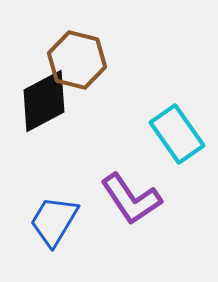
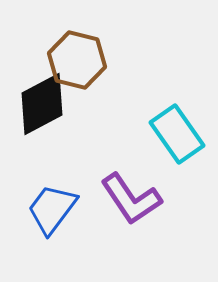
black diamond: moved 2 px left, 3 px down
blue trapezoid: moved 2 px left, 12 px up; rotated 6 degrees clockwise
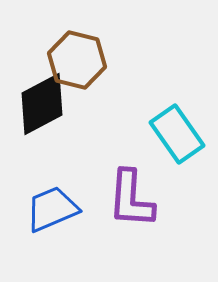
purple L-shape: rotated 38 degrees clockwise
blue trapezoid: rotated 30 degrees clockwise
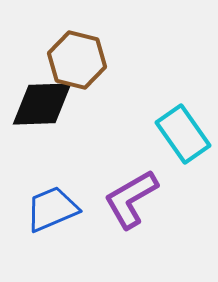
black diamond: rotated 26 degrees clockwise
cyan rectangle: moved 6 px right
purple L-shape: rotated 56 degrees clockwise
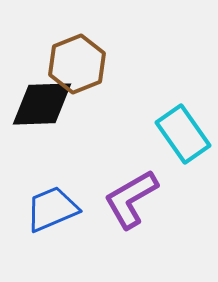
brown hexagon: moved 4 px down; rotated 24 degrees clockwise
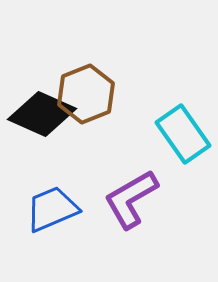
brown hexagon: moved 9 px right, 30 px down
black diamond: moved 10 px down; rotated 26 degrees clockwise
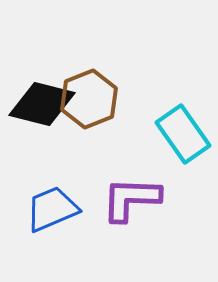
brown hexagon: moved 3 px right, 5 px down
black diamond: moved 10 px up; rotated 10 degrees counterclockwise
purple L-shape: rotated 32 degrees clockwise
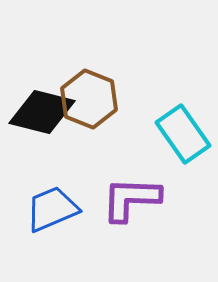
brown hexagon: rotated 16 degrees counterclockwise
black diamond: moved 8 px down
